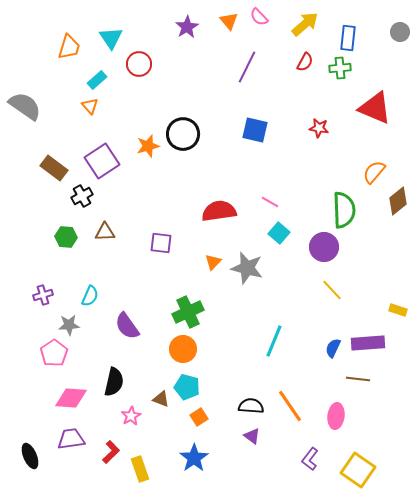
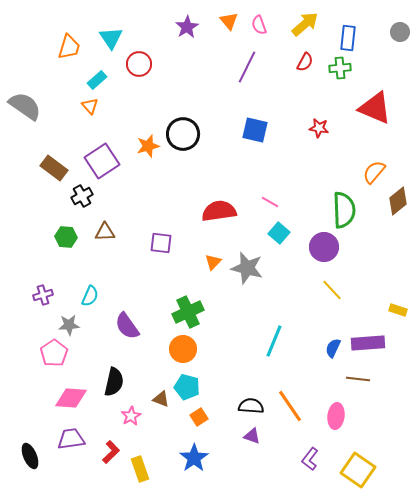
pink semicircle at (259, 17): moved 8 px down; rotated 24 degrees clockwise
purple triangle at (252, 436): rotated 18 degrees counterclockwise
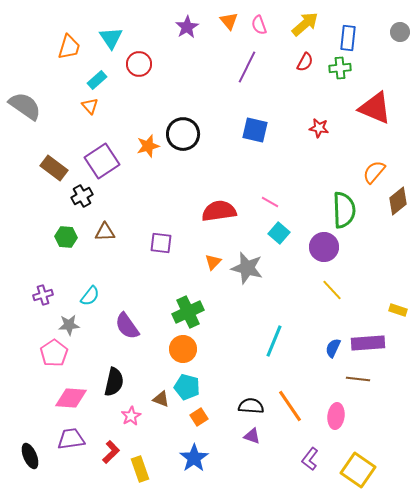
cyan semicircle at (90, 296): rotated 15 degrees clockwise
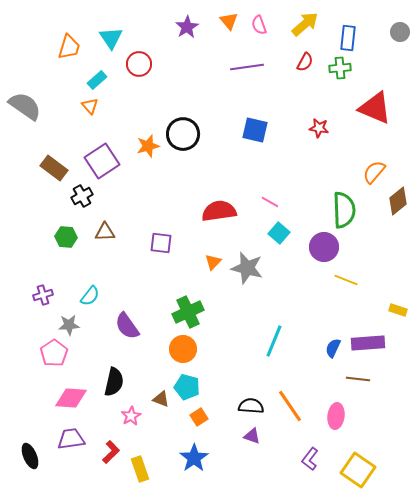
purple line at (247, 67): rotated 56 degrees clockwise
yellow line at (332, 290): moved 14 px right, 10 px up; rotated 25 degrees counterclockwise
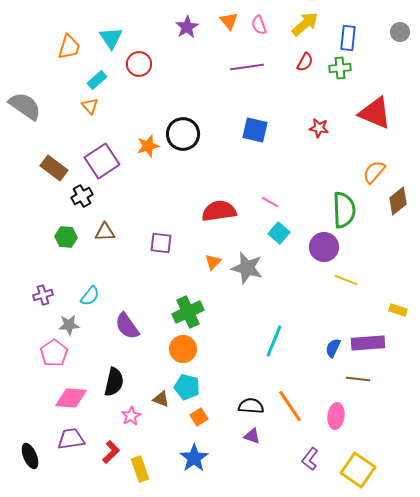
red triangle at (375, 108): moved 5 px down
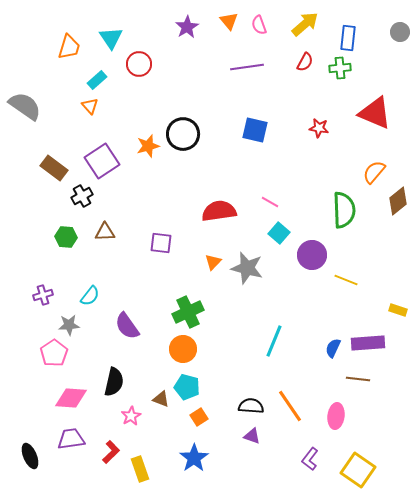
purple circle at (324, 247): moved 12 px left, 8 px down
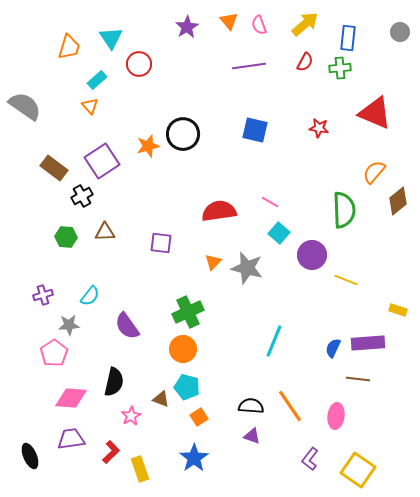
purple line at (247, 67): moved 2 px right, 1 px up
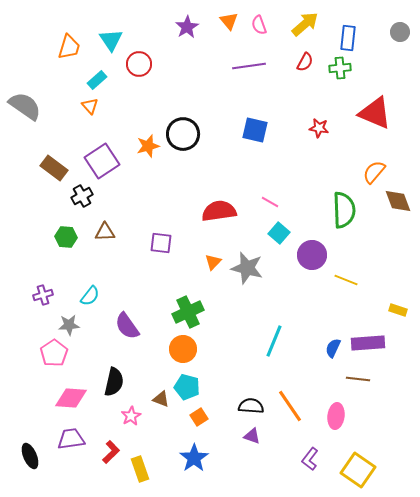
cyan triangle at (111, 38): moved 2 px down
brown diamond at (398, 201): rotated 72 degrees counterclockwise
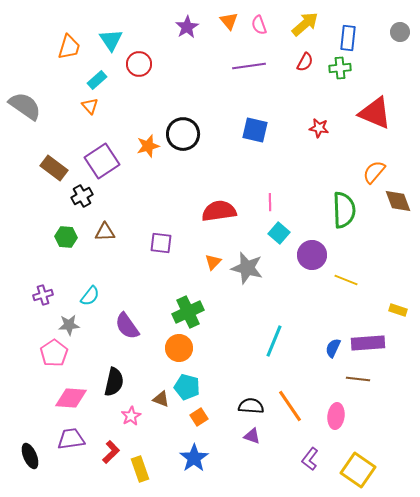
pink line at (270, 202): rotated 60 degrees clockwise
orange circle at (183, 349): moved 4 px left, 1 px up
